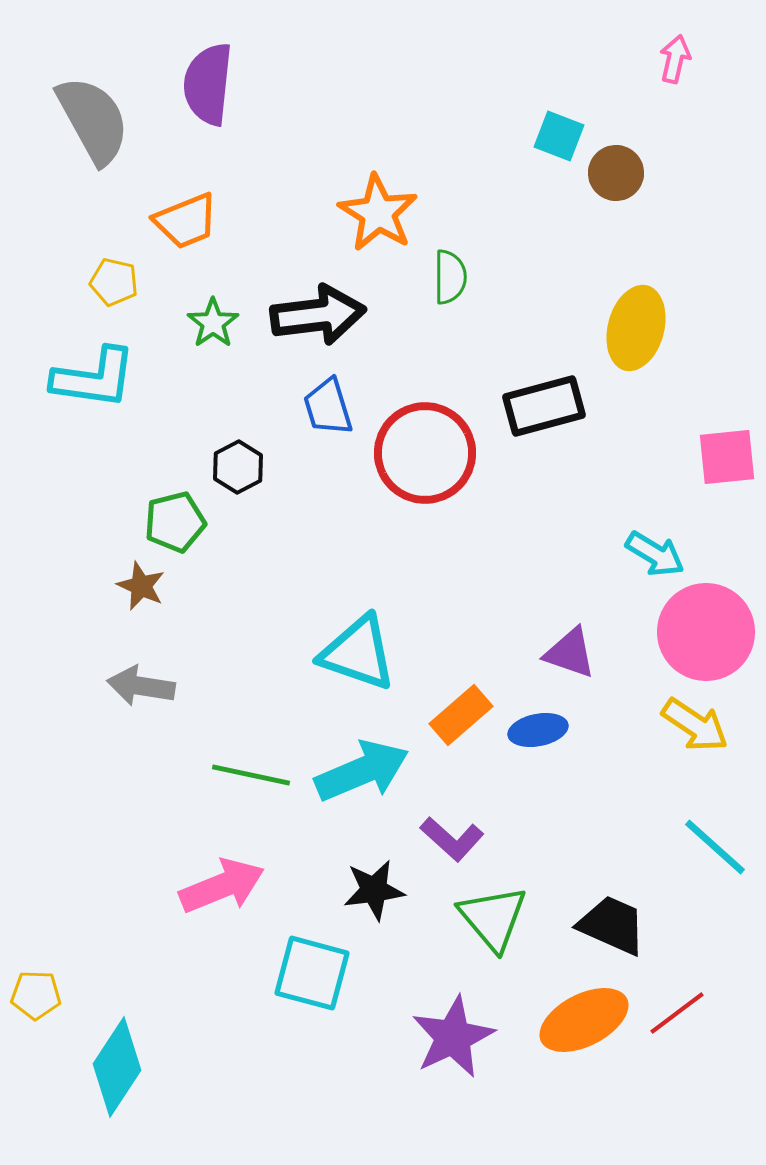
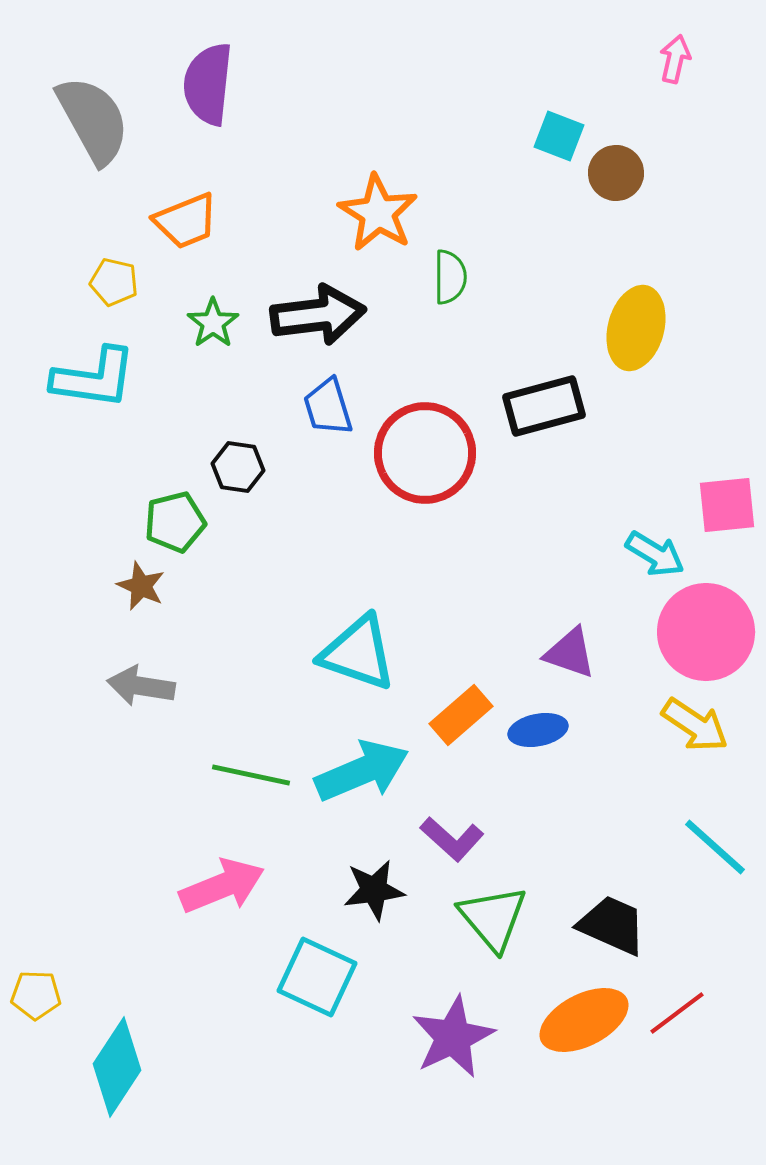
pink square at (727, 457): moved 48 px down
black hexagon at (238, 467): rotated 24 degrees counterclockwise
cyan square at (312, 973): moved 5 px right, 4 px down; rotated 10 degrees clockwise
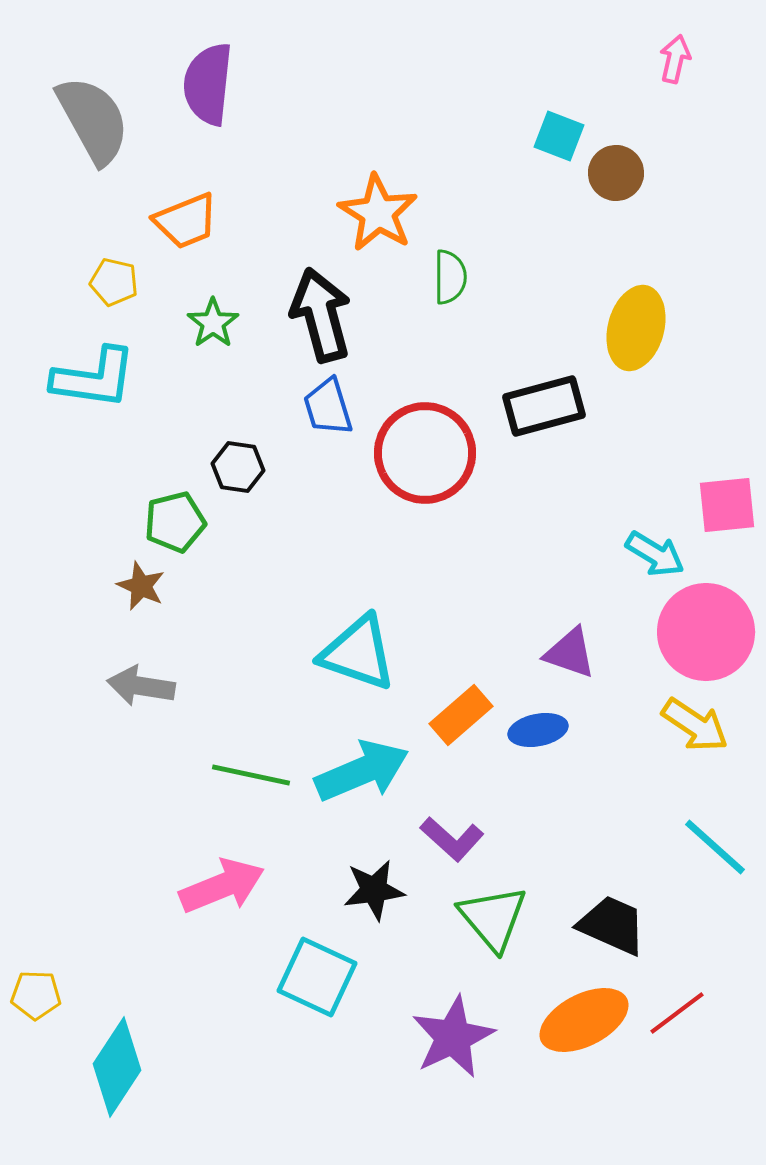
black arrow at (318, 315): moved 3 px right; rotated 98 degrees counterclockwise
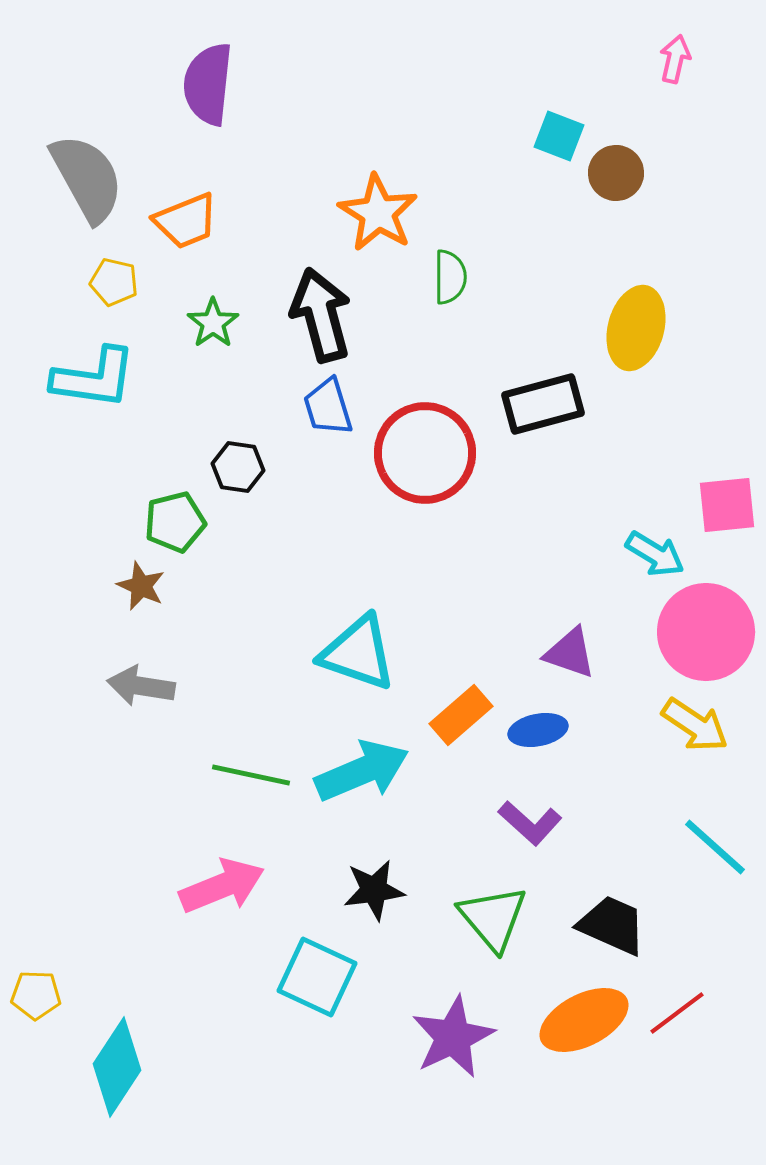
gray semicircle at (93, 120): moved 6 px left, 58 px down
black rectangle at (544, 406): moved 1 px left, 2 px up
purple L-shape at (452, 839): moved 78 px right, 16 px up
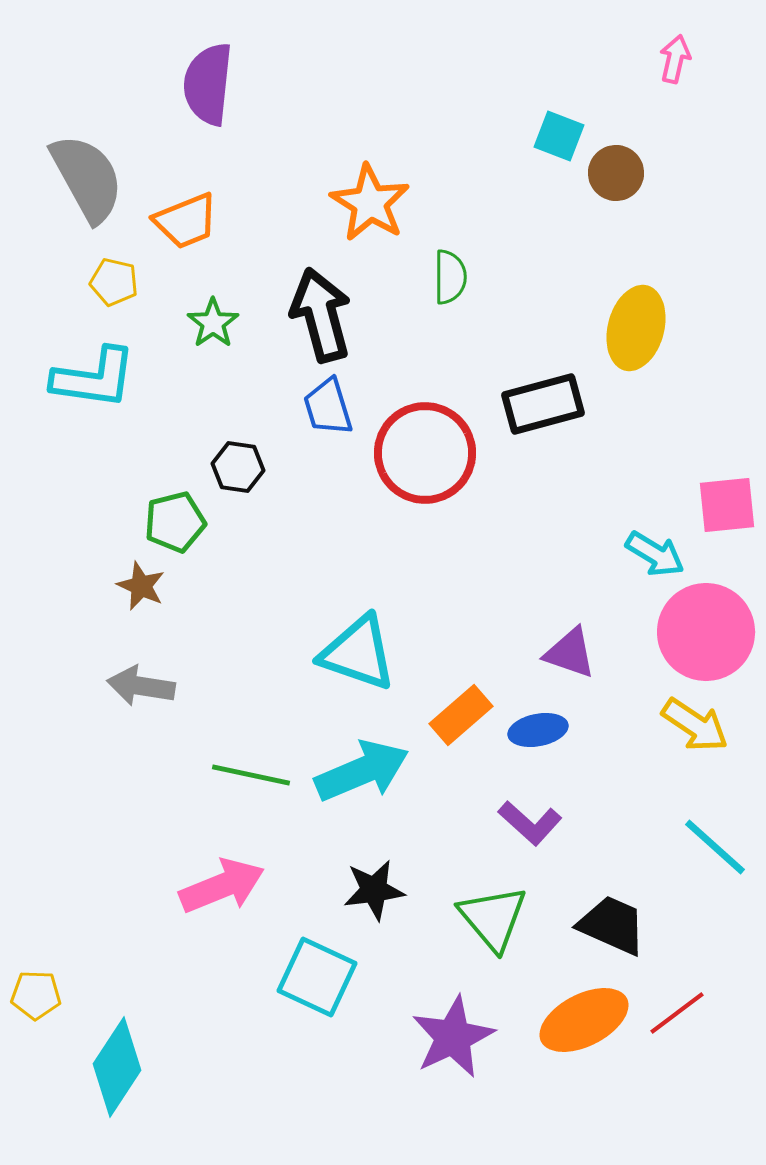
orange star at (378, 213): moved 8 px left, 10 px up
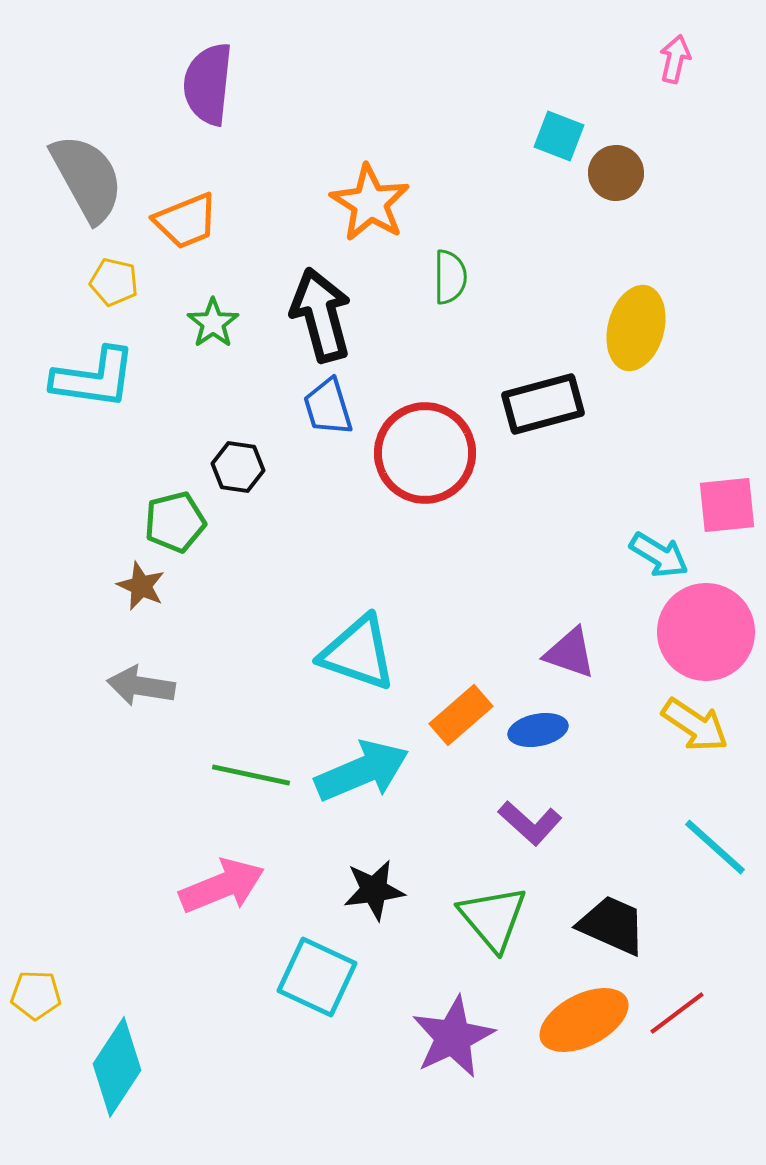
cyan arrow at (655, 554): moved 4 px right, 1 px down
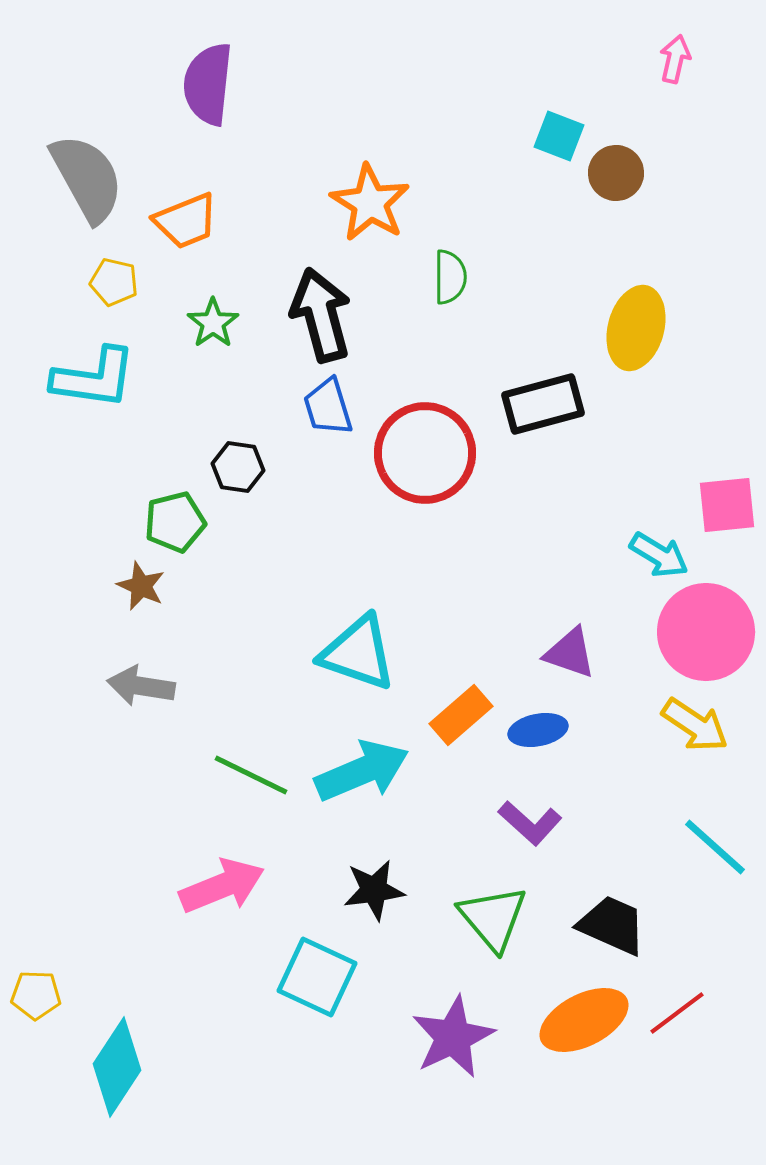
green line at (251, 775): rotated 14 degrees clockwise
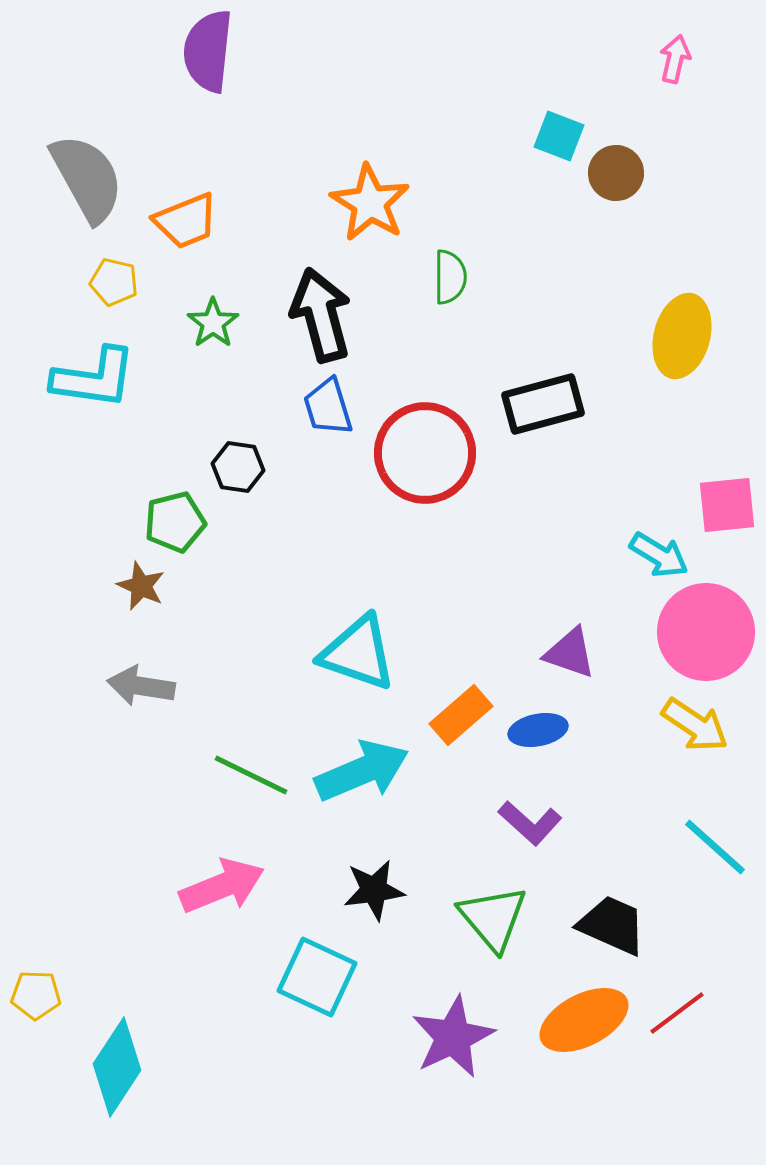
purple semicircle at (208, 84): moved 33 px up
yellow ellipse at (636, 328): moved 46 px right, 8 px down
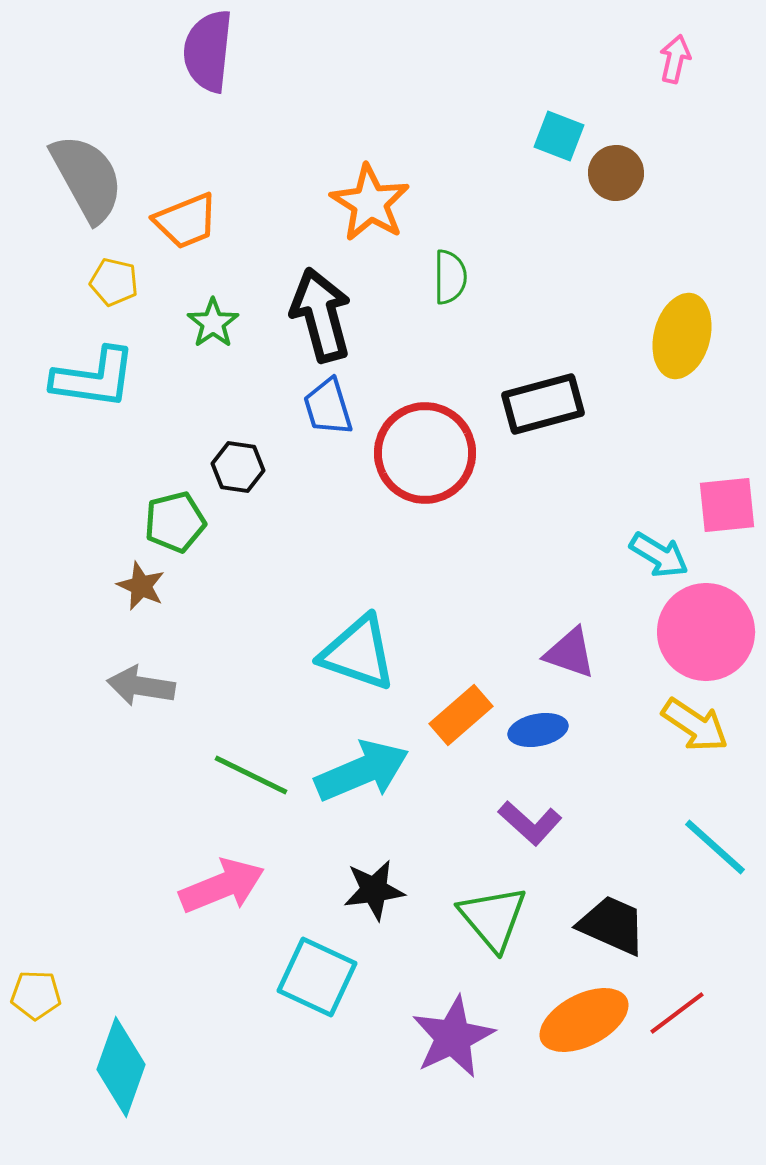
cyan diamond at (117, 1067): moved 4 px right; rotated 14 degrees counterclockwise
